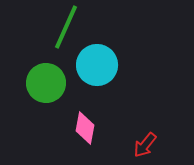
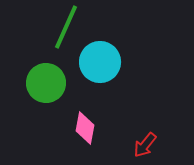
cyan circle: moved 3 px right, 3 px up
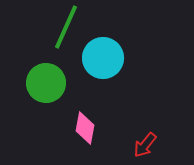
cyan circle: moved 3 px right, 4 px up
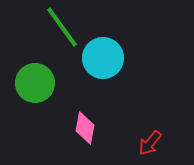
green line: moved 4 px left; rotated 60 degrees counterclockwise
green circle: moved 11 px left
red arrow: moved 5 px right, 2 px up
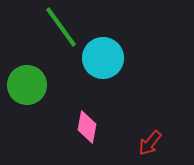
green line: moved 1 px left
green circle: moved 8 px left, 2 px down
pink diamond: moved 2 px right, 1 px up
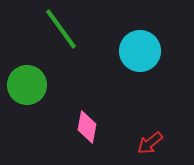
green line: moved 2 px down
cyan circle: moved 37 px right, 7 px up
red arrow: rotated 12 degrees clockwise
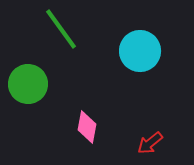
green circle: moved 1 px right, 1 px up
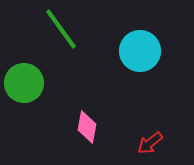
green circle: moved 4 px left, 1 px up
